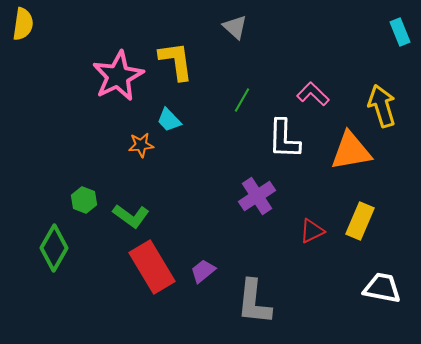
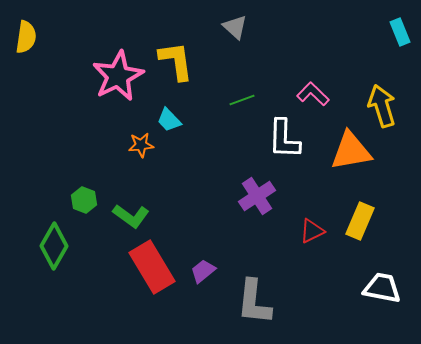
yellow semicircle: moved 3 px right, 13 px down
green line: rotated 40 degrees clockwise
green diamond: moved 2 px up
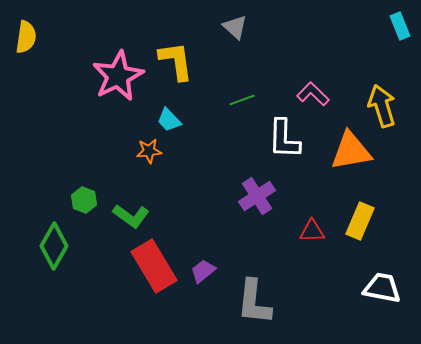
cyan rectangle: moved 6 px up
orange star: moved 8 px right, 6 px down
red triangle: rotated 24 degrees clockwise
red rectangle: moved 2 px right, 1 px up
